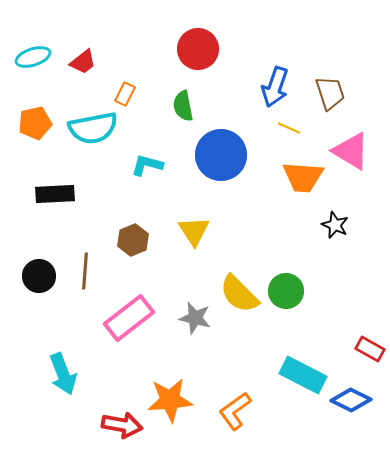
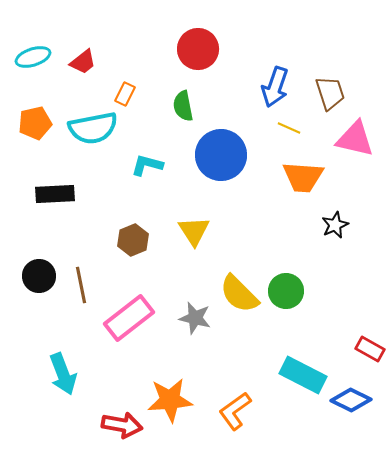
pink triangle: moved 4 px right, 12 px up; rotated 18 degrees counterclockwise
black star: rotated 24 degrees clockwise
brown line: moved 4 px left, 14 px down; rotated 15 degrees counterclockwise
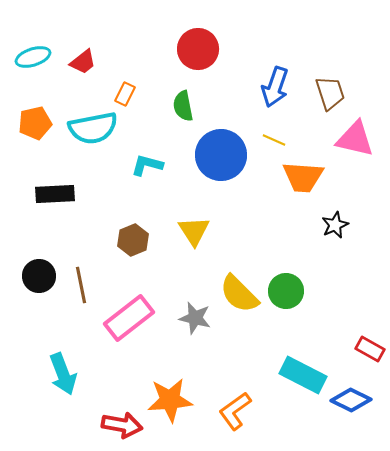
yellow line: moved 15 px left, 12 px down
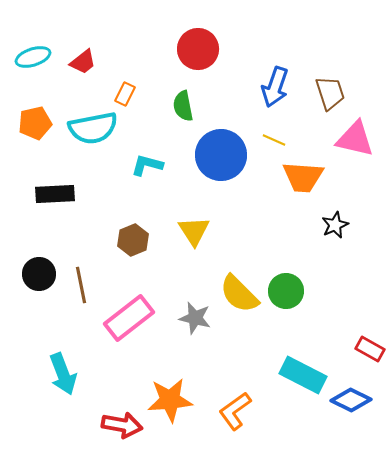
black circle: moved 2 px up
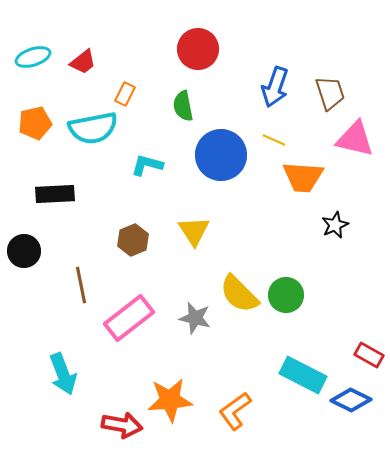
black circle: moved 15 px left, 23 px up
green circle: moved 4 px down
red rectangle: moved 1 px left, 6 px down
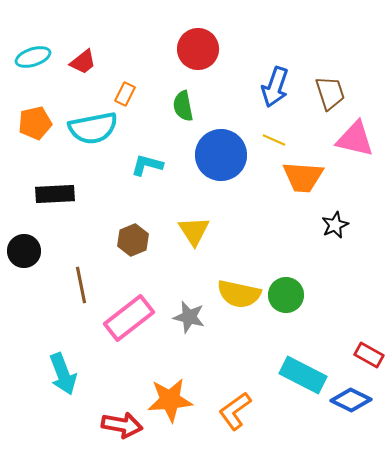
yellow semicircle: rotated 33 degrees counterclockwise
gray star: moved 6 px left, 1 px up
